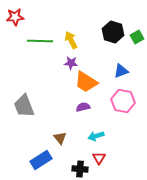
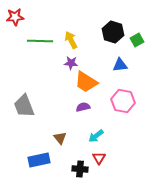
green square: moved 3 px down
blue triangle: moved 1 px left, 6 px up; rotated 14 degrees clockwise
cyan arrow: rotated 21 degrees counterclockwise
blue rectangle: moved 2 px left; rotated 20 degrees clockwise
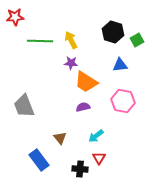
blue rectangle: rotated 65 degrees clockwise
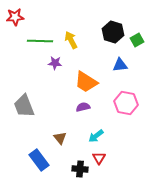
purple star: moved 16 px left
pink hexagon: moved 3 px right, 2 px down
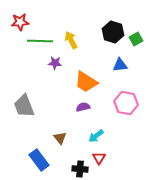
red star: moved 5 px right, 5 px down
green square: moved 1 px left, 1 px up
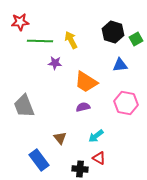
red triangle: rotated 32 degrees counterclockwise
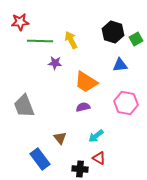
blue rectangle: moved 1 px right, 1 px up
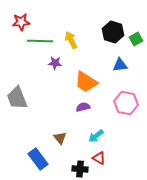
red star: moved 1 px right
gray trapezoid: moved 7 px left, 8 px up
blue rectangle: moved 2 px left
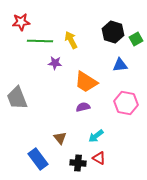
black cross: moved 2 px left, 6 px up
